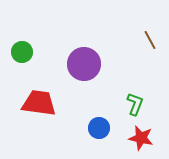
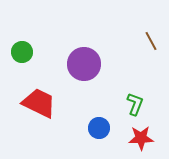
brown line: moved 1 px right, 1 px down
red trapezoid: rotated 18 degrees clockwise
red star: rotated 15 degrees counterclockwise
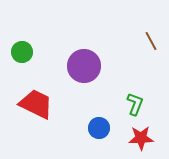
purple circle: moved 2 px down
red trapezoid: moved 3 px left, 1 px down
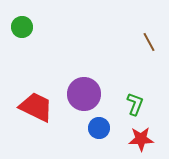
brown line: moved 2 px left, 1 px down
green circle: moved 25 px up
purple circle: moved 28 px down
red trapezoid: moved 3 px down
red star: moved 1 px down
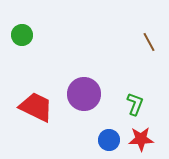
green circle: moved 8 px down
blue circle: moved 10 px right, 12 px down
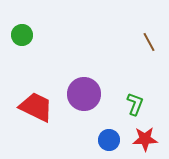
red star: moved 4 px right
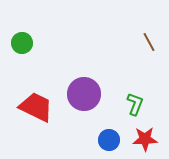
green circle: moved 8 px down
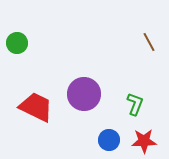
green circle: moved 5 px left
red star: moved 1 px left, 2 px down
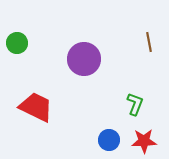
brown line: rotated 18 degrees clockwise
purple circle: moved 35 px up
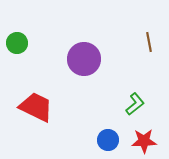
green L-shape: rotated 30 degrees clockwise
blue circle: moved 1 px left
